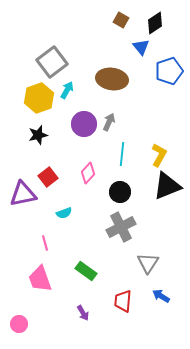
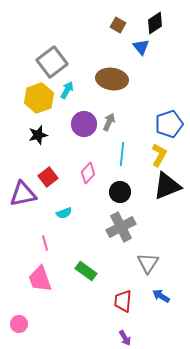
brown square: moved 3 px left, 5 px down
blue pentagon: moved 53 px down
purple arrow: moved 42 px right, 25 px down
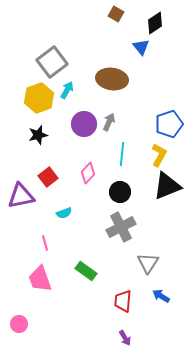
brown square: moved 2 px left, 11 px up
purple triangle: moved 2 px left, 2 px down
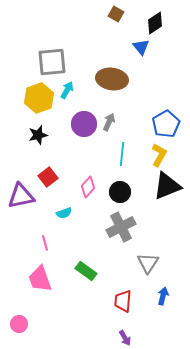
gray square: rotated 32 degrees clockwise
blue pentagon: moved 3 px left; rotated 12 degrees counterclockwise
pink diamond: moved 14 px down
blue arrow: moved 2 px right; rotated 72 degrees clockwise
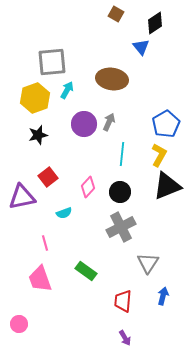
yellow hexagon: moved 4 px left
purple triangle: moved 1 px right, 1 px down
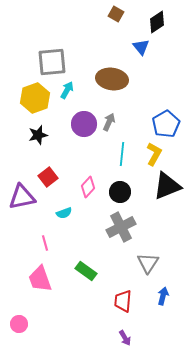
black diamond: moved 2 px right, 1 px up
yellow L-shape: moved 5 px left, 1 px up
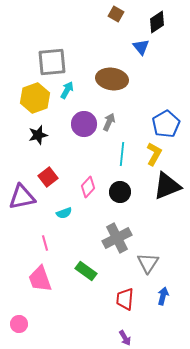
gray cross: moved 4 px left, 11 px down
red trapezoid: moved 2 px right, 2 px up
